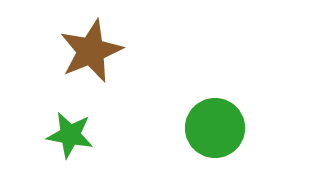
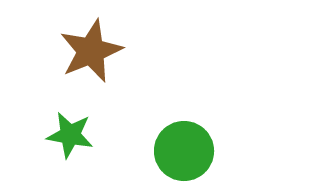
green circle: moved 31 px left, 23 px down
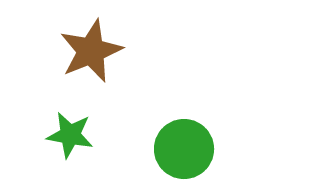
green circle: moved 2 px up
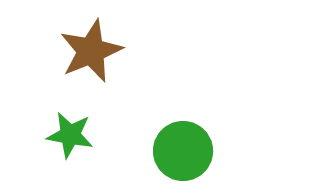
green circle: moved 1 px left, 2 px down
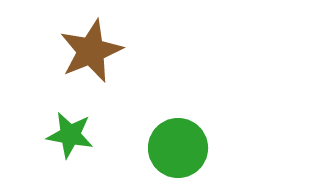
green circle: moved 5 px left, 3 px up
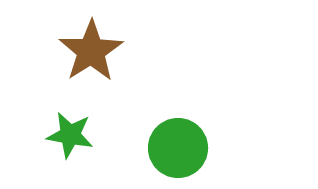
brown star: rotated 10 degrees counterclockwise
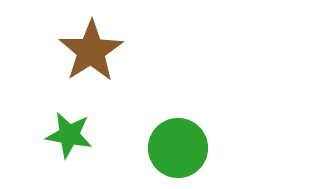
green star: moved 1 px left
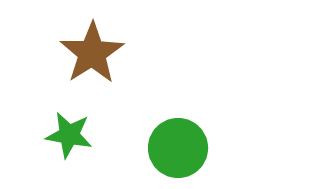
brown star: moved 1 px right, 2 px down
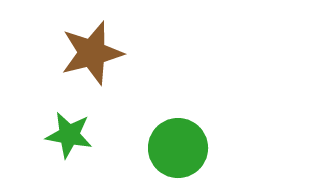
brown star: rotated 18 degrees clockwise
